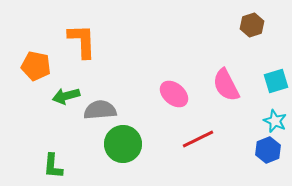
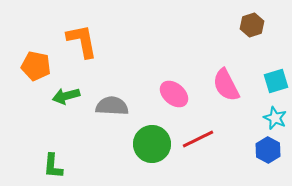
orange L-shape: rotated 9 degrees counterclockwise
gray semicircle: moved 12 px right, 4 px up; rotated 8 degrees clockwise
cyan star: moved 3 px up
green circle: moved 29 px right
blue hexagon: rotated 10 degrees counterclockwise
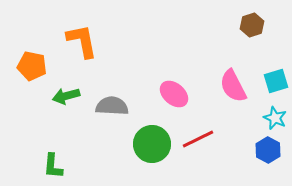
orange pentagon: moved 4 px left
pink semicircle: moved 7 px right, 1 px down
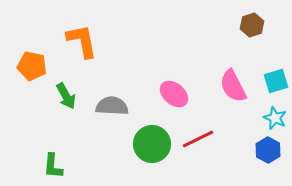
green arrow: rotated 104 degrees counterclockwise
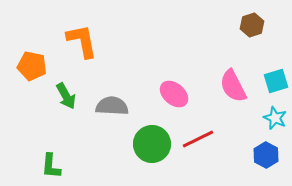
blue hexagon: moved 2 px left, 5 px down
green L-shape: moved 2 px left
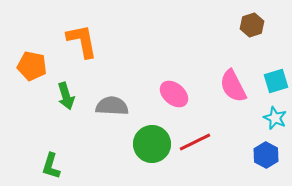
green arrow: rotated 12 degrees clockwise
red line: moved 3 px left, 3 px down
green L-shape: rotated 12 degrees clockwise
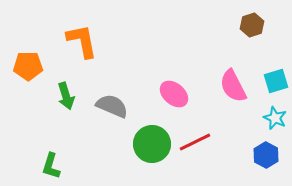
orange pentagon: moved 4 px left; rotated 12 degrees counterclockwise
gray semicircle: rotated 20 degrees clockwise
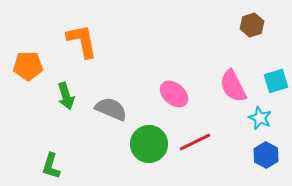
gray semicircle: moved 1 px left, 3 px down
cyan star: moved 15 px left
green circle: moved 3 px left
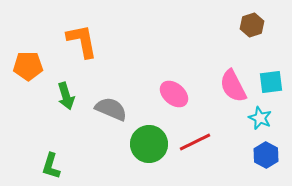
cyan square: moved 5 px left, 1 px down; rotated 10 degrees clockwise
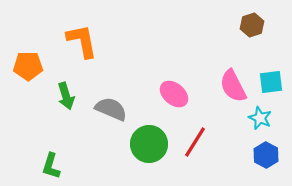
red line: rotated 32 degrees counterclockwise
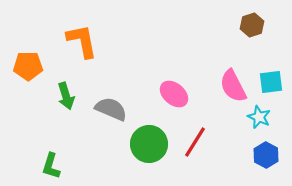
cyan star: moved 1 px left, 1 px up
